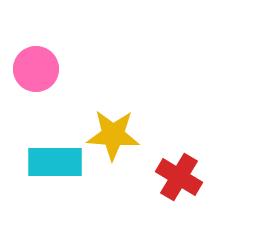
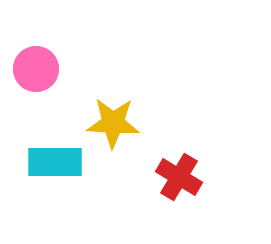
yellow star: moved 12 px up
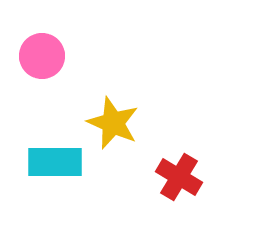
pink circle: moved 6 px right, 13 px up
yellow star: rotated 20 degrees clockwise
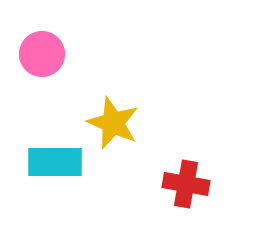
pink circle: moved 2 px up
red cross: moved 7 px right, 7 px down; rotated 21 degrees counterclockwise
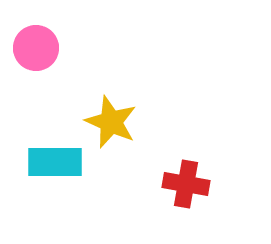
pink circle: moved 6 px left, 6 px up
yellow star: moved 2 px left, 1 px up
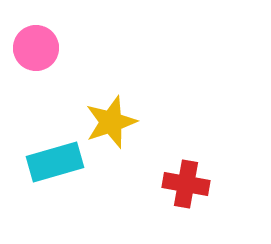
yellow star: rotated 30 degrees clockwise
cyan rectangle: rotated 16 degrees counterclockwise
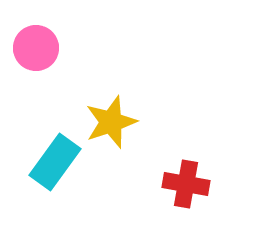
cyan rectangle: rotated 38 degrees counterclockwise
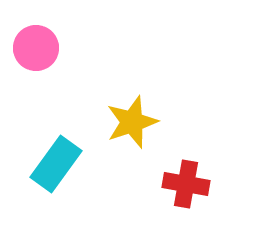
yellow star: moved 21 px right
cyan rectangle: moved 1 px right, 2 px down
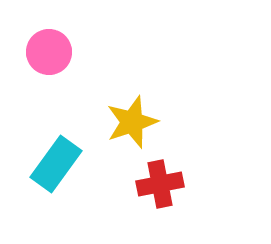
pink circle: moved 13 px right, 4 px down
red cross: moved 26 px left; rotated 21 degrees counterclockwise
